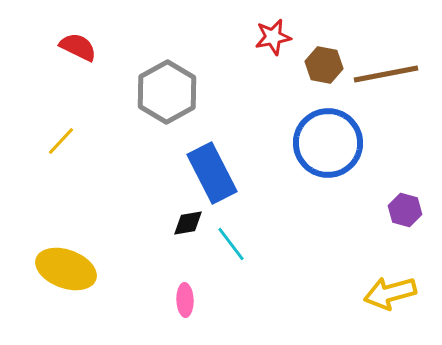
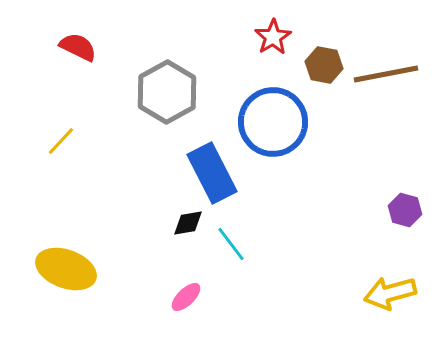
red star: rotated 21 degrees counterclockwise
blue circle: moved 55 px left, 21 px up
pink ellipse: moved 1 px right, 3 px up; rotated 48 degrees clockwise
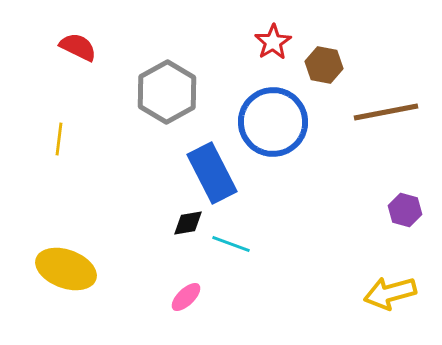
red star: moved 5 px down
brown line: moved 38 px down
yellow line: moved 2 px left, 2 px up; rotated 36 degrees counterclockwise
cyan line: rotated 33 degrees counterclockwise
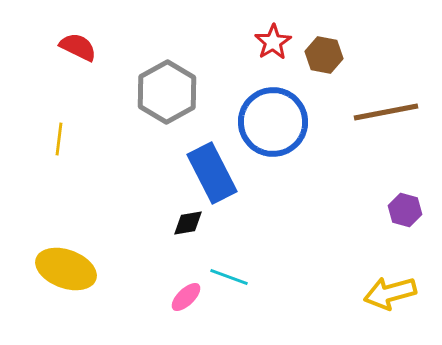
brown hexagon: moved 10 px up
cyan line: moved 2 px left, 33 px down
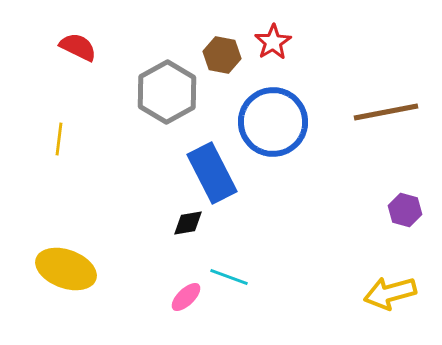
brown hexagon: moved 102 px left
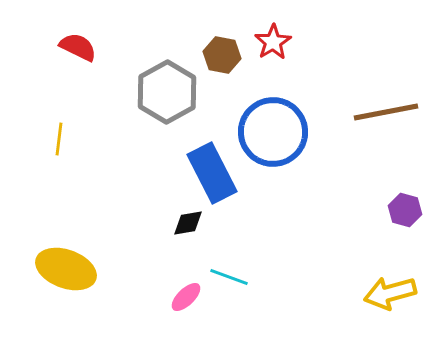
blue circle: moved 10 px down
